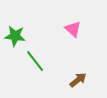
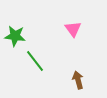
pink triangle: rotated 12 degrees clockwise
brown arrow: rotated 66 degrees counterclockwise
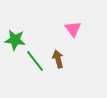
green star: moved 4 px down
brown arrow: moved 20 px left, 21 px up
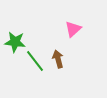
pink triangle: rotated 24 degrees clockwise
green star: moved 2 px down
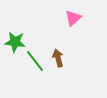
pink triangle: moved 11 px up
brown arrow: moved 1 px up
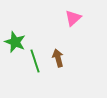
green star: rotated 15 degrees clockwise
green line: rotated 20 degrees clockwise
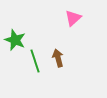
green star: moved 2 px up
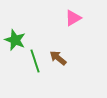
pink triangle: rotated 12 degrees clockwise
brown arrow: rotated 36 degrees counterclockwise
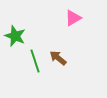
green star: moved 4 px up
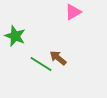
pink triangle: moved 6 px up
green line: moved 6 px right, 3 px down; rotated 40 degrees counterclockwise
